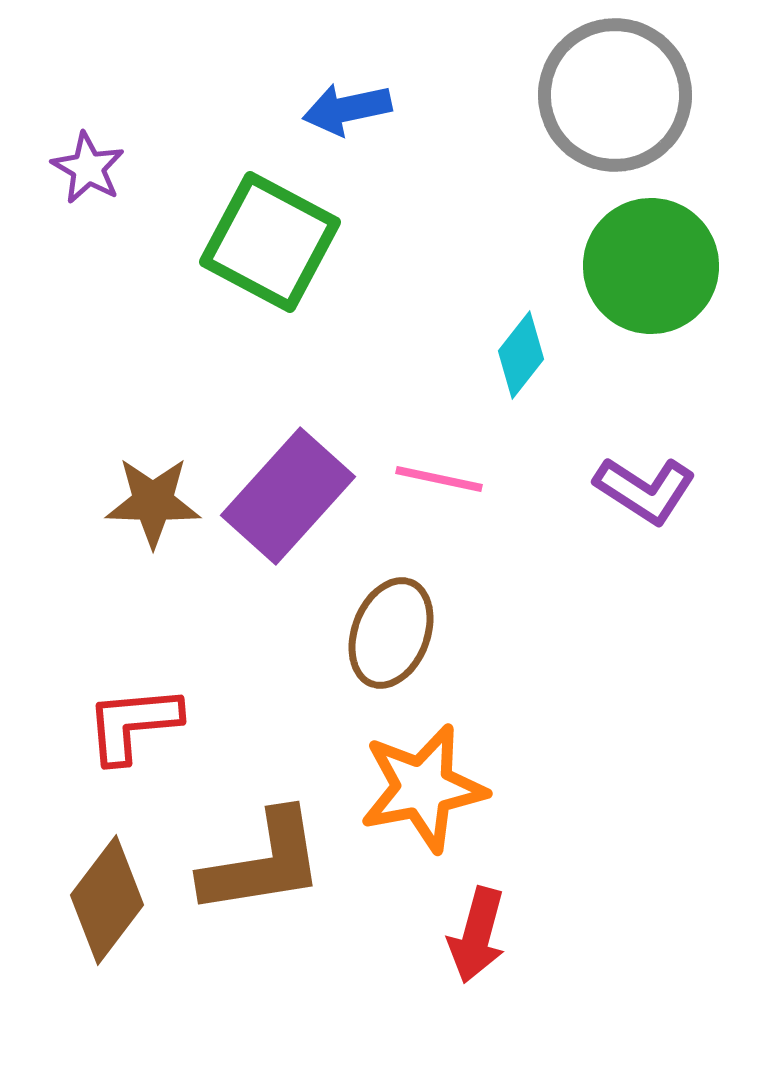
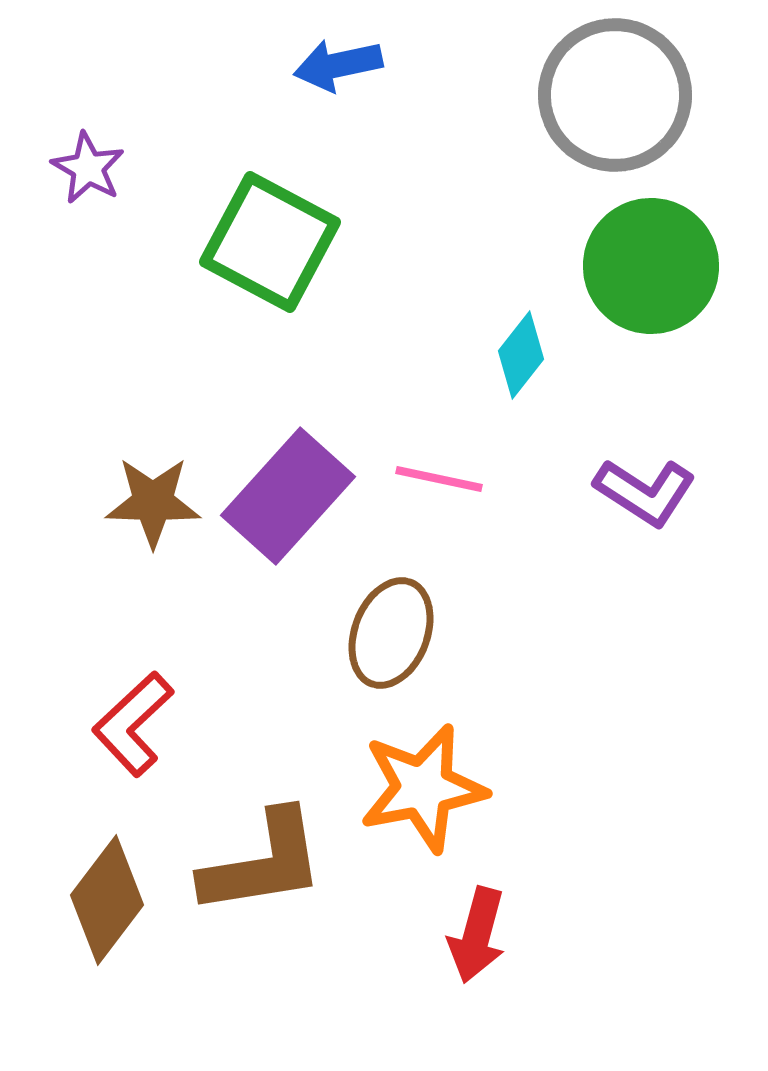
blue arrow: moved 9 px left, 44 px up
purple L-shape: moved 2 px down
red L-shape: rotated 38 degrees counterclockwise
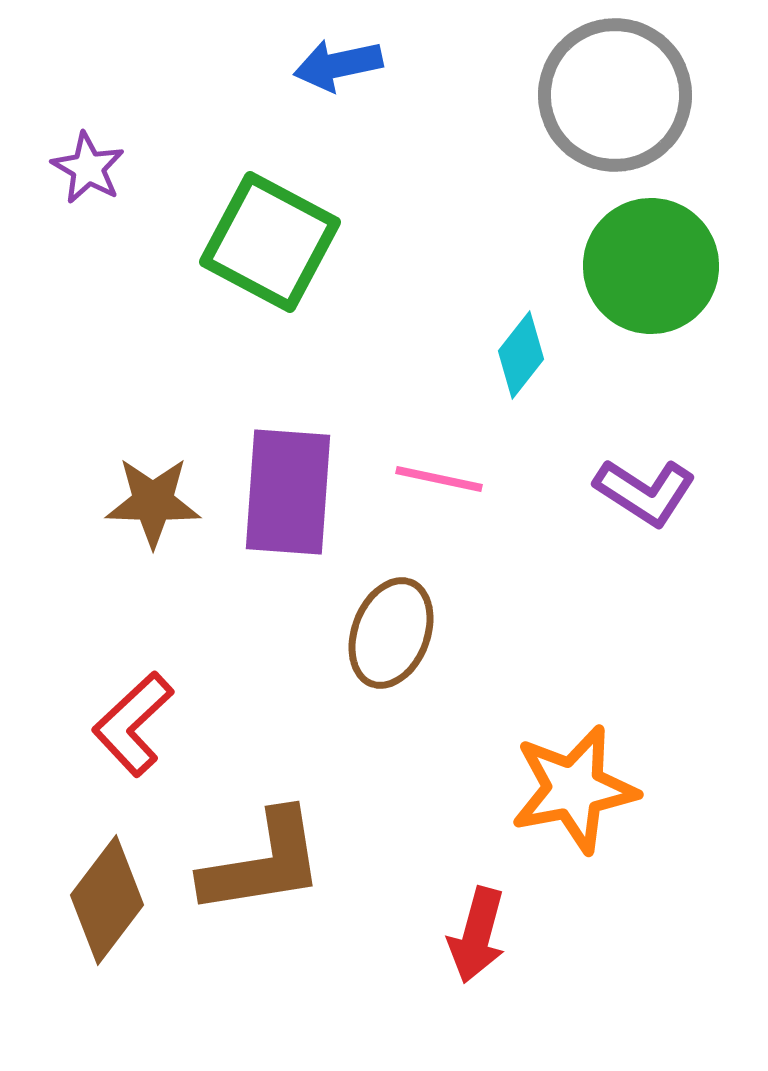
purple rectangle: moved 4 px up; rotated 38 degrees counterclockwise
orange star: moved 151 px right, 1 px down
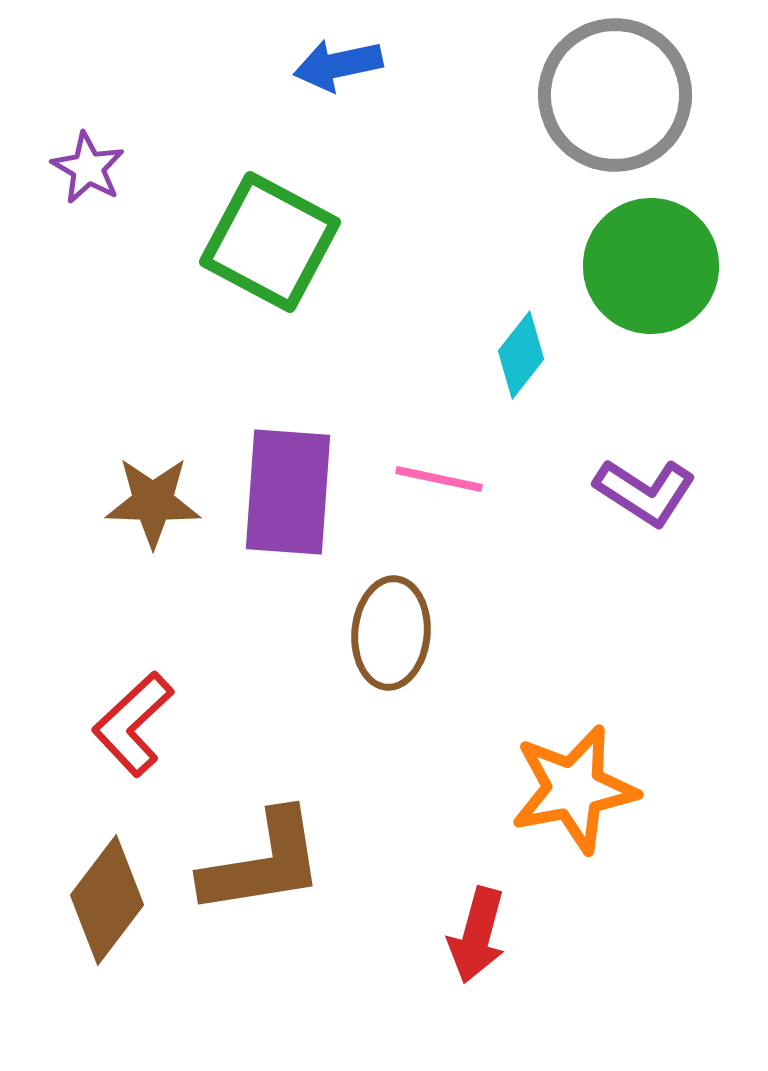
brown ellipse: rotated 16 degrees counterclockwise
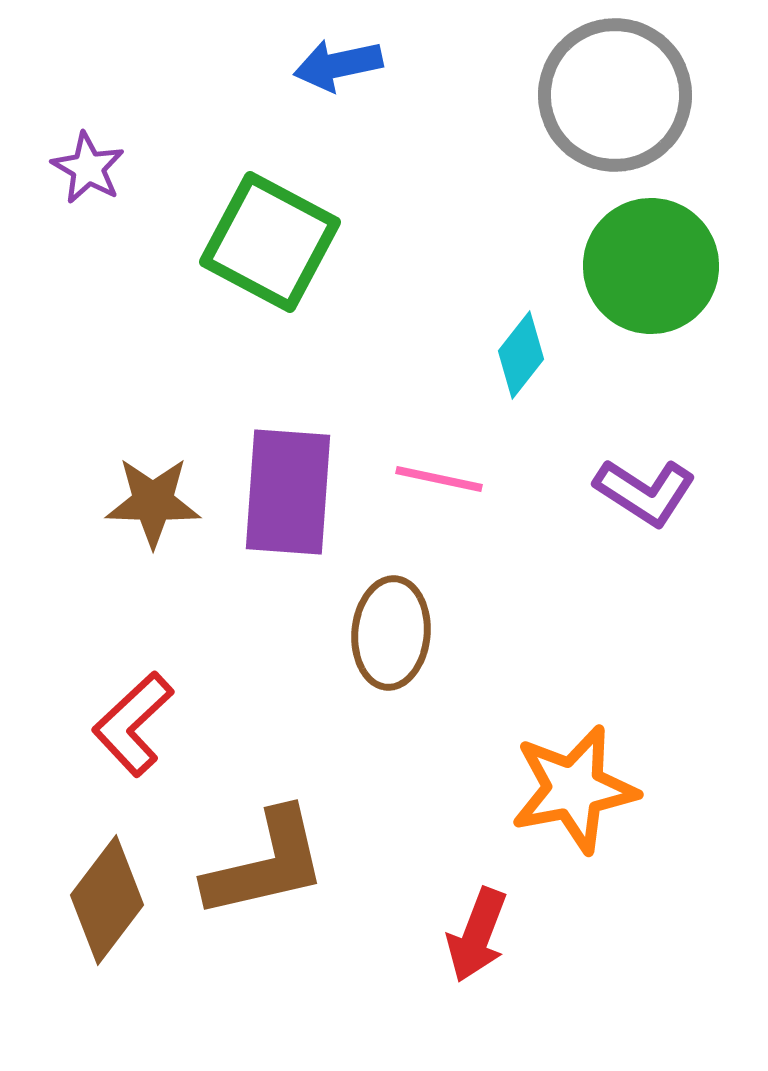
brown L-shape: moved 3 px right, 1 px down; rotated 4 degrees counterclockwise
red arrow: rotated 6 degrees clockwise
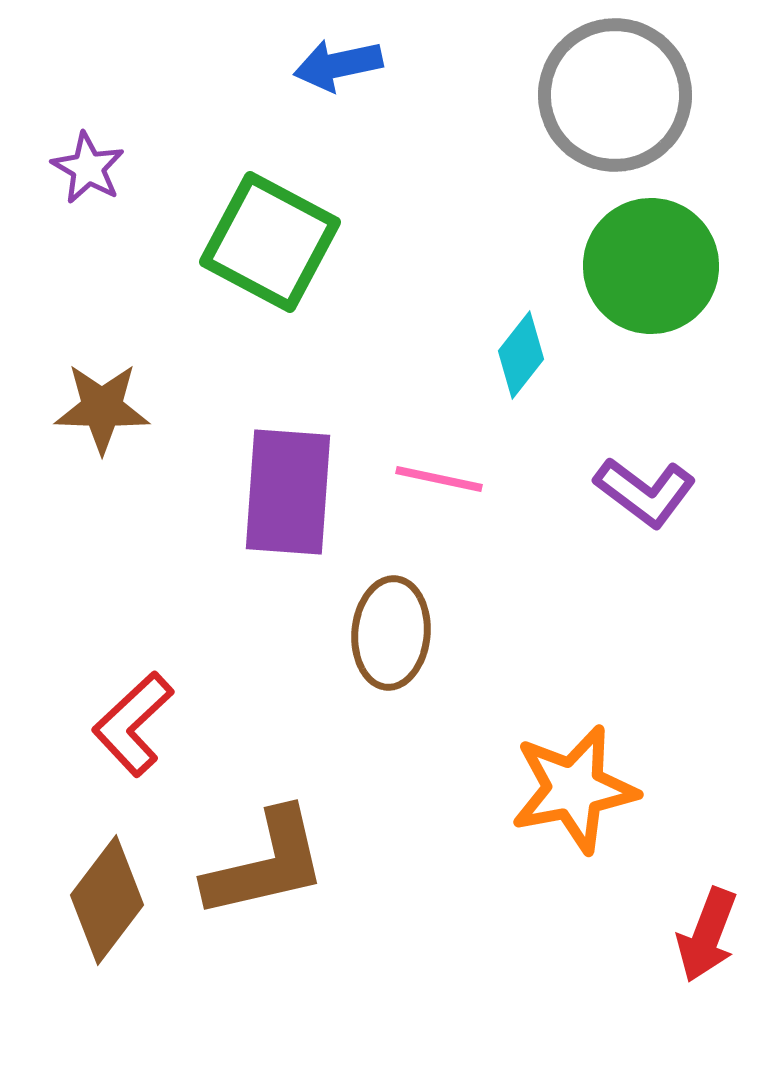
purple L-shape: rotated 4 degrees clockwise
brown star: moved 51 px left, 94 px up
red arrow: moved 230 px right
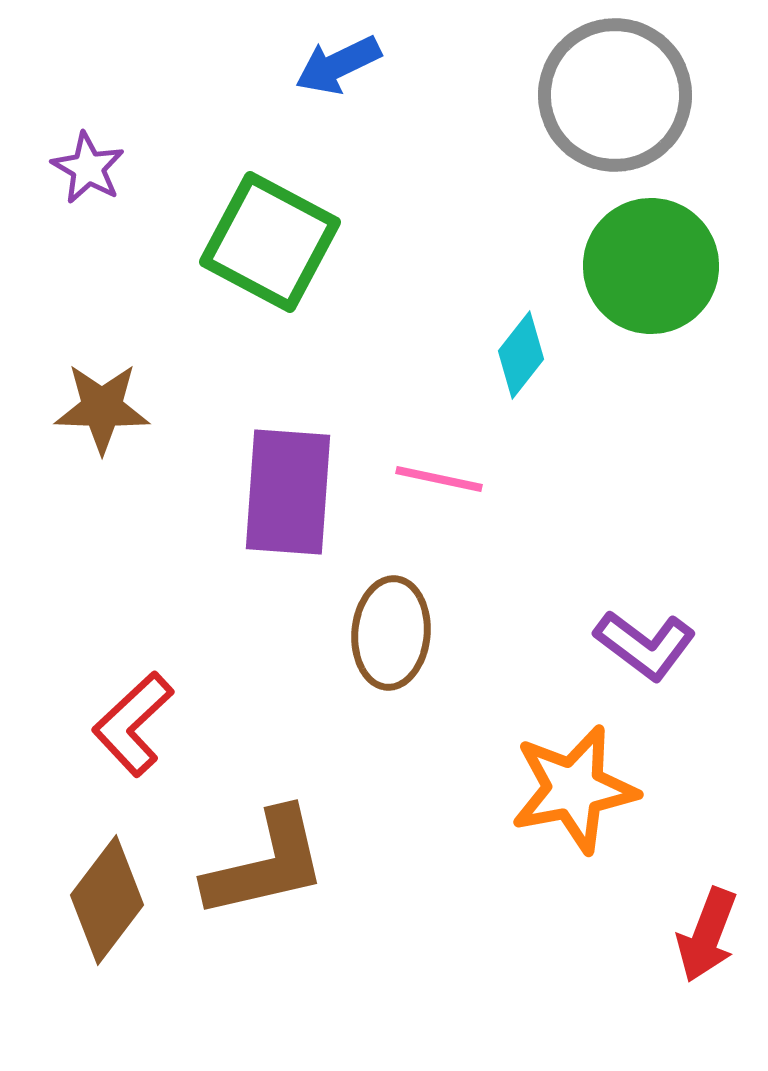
blue arrow: rotated 14 degrees counterclockwise
purple L-shape: moved 153 px down
